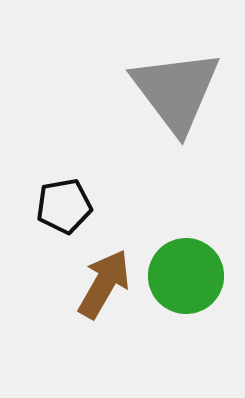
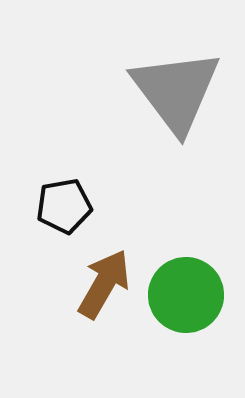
green circle: moved 19 px down
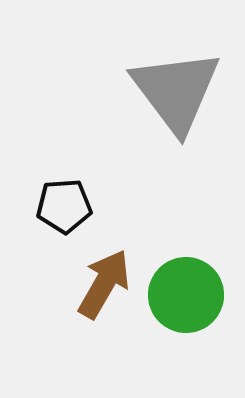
black pentagon: rotated 6 degrees clockwise
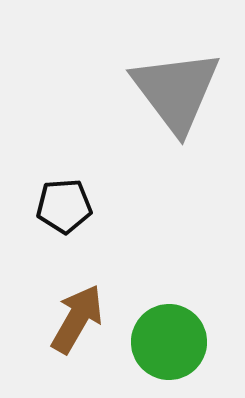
brown arrow: moved 27 px left, 35 px down
green circle: moved 17 px left, 47 px down
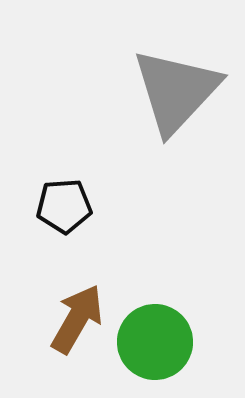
gray triangle: rotated 20 degrees clockwise
green circle: moved 14 px left
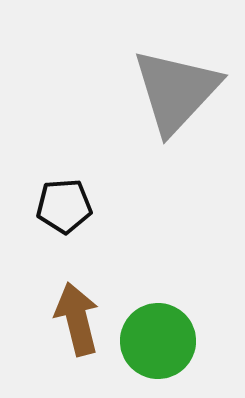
brown arrow: rotated 44 degrees counterclockwise
green circle: moved 3 px right, 1 px up
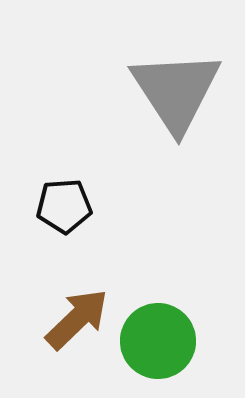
gray triangle: rotated 16 degrees counterclockwise
brown arrow: rotated 60 degrees clockwise
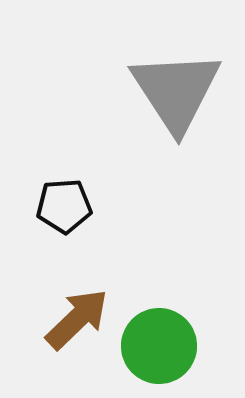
green circle: moved 1 px right, 5 px down
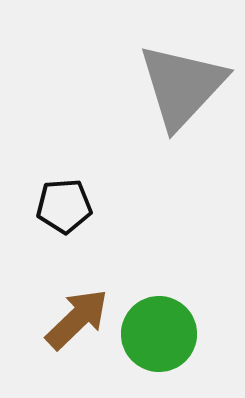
gray triangle: moved 6 px right, 5 px up; rotated 16 degrees clockwise
green circle: moved 12 px up
